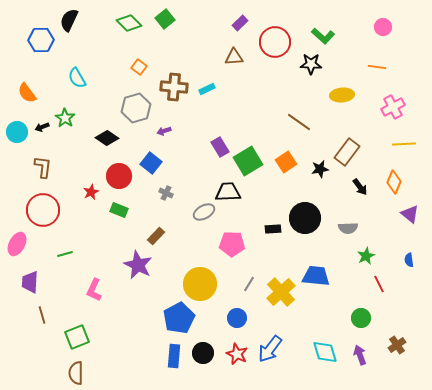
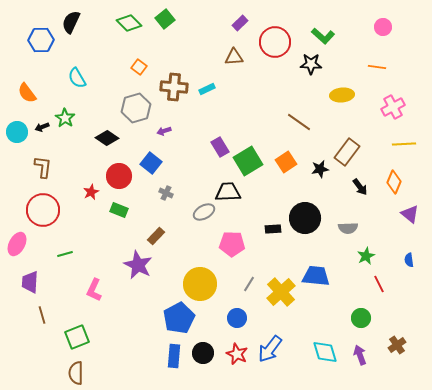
black semicircle at (69, 20): moved 2 px right, 2 px down
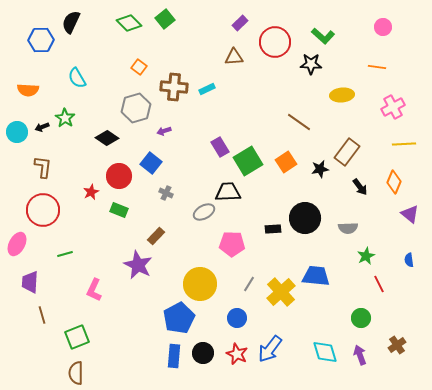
orange semicircle at (27, 93): moved 1 px right, 3 px up; rotated 50 degrees counterclockwise
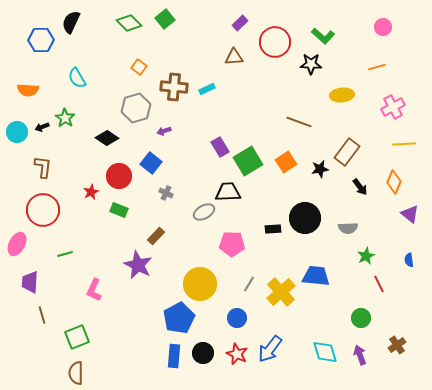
orange line at (377, 67): rotated 24 degrees counterclockwise
brown line at (299, 122): rotated 15 degrees counterclockwise
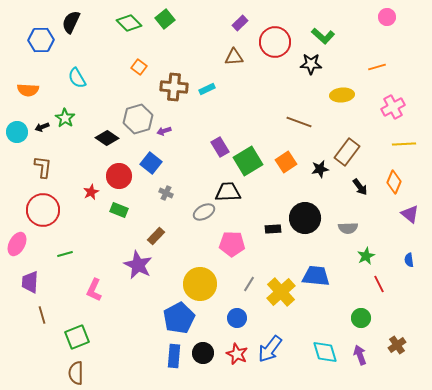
pink circle at (383, 27): moved 4 px right, 10 px up
gray hexagon at (136, 108): moved 2 px right, 11 px down
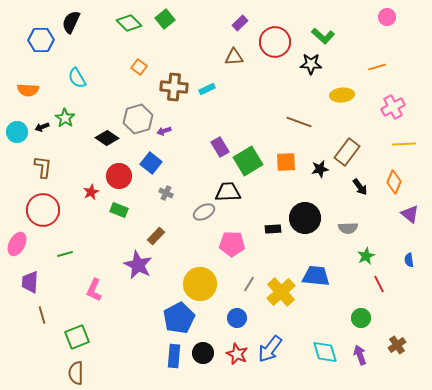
orange square at (286, 162): rotated 30 degrees clockwise
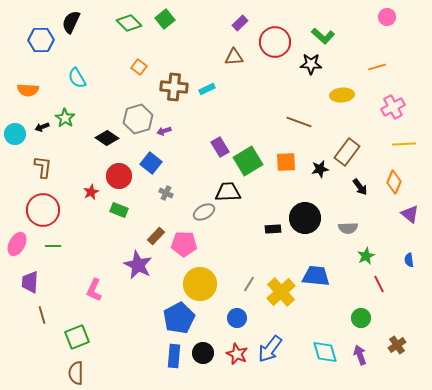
cyan circle at (17, 132): moved 2 px left, 2 px down
pink pentagon at (232, 244): moved 48 px left
green line at (65, 254): moved 12 px left, 8 px up; rotated 14 degrees clockwise
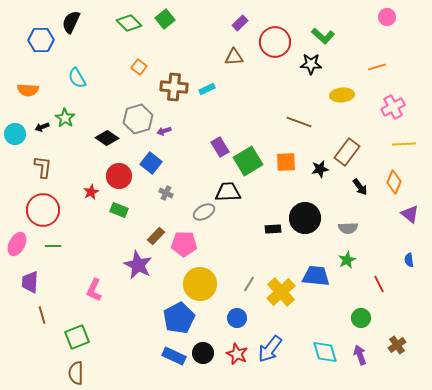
green star at (366, 256): moved 19 px left, 4 px down
blue rectangle at (174, 356): rotated 70 degrees counterclockwise
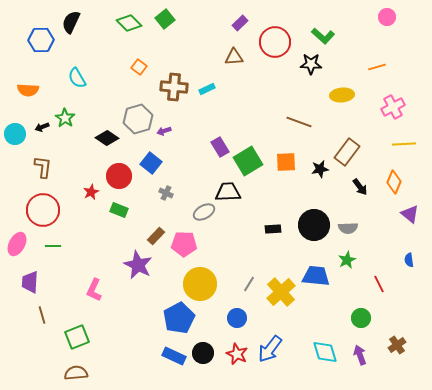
black circle at (305, 218): moved 9 px right, 7 px down
brown semicircle at (76, 373): rotated 85 degrees clockwise
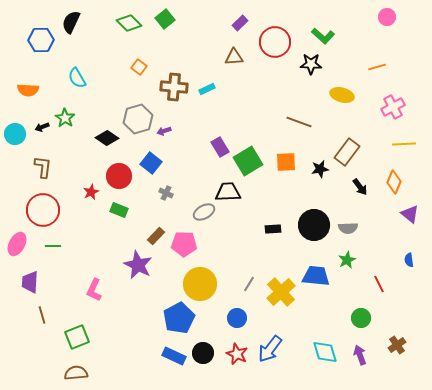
yellow ellipse at (342, 95): rotated 20 degrees clockwise
